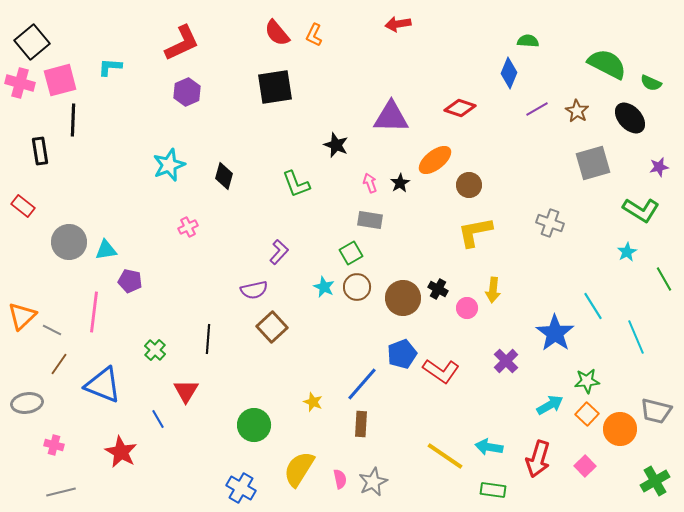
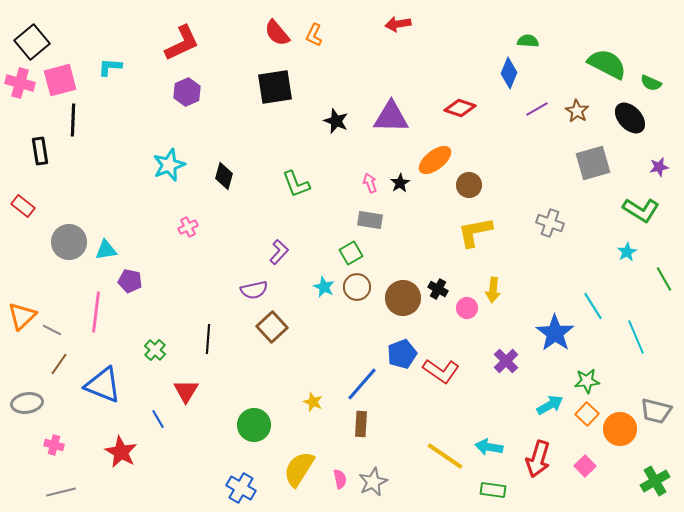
black star at (336, 145): moved 24 px up
pink line at (94, 312): moved 2 px right
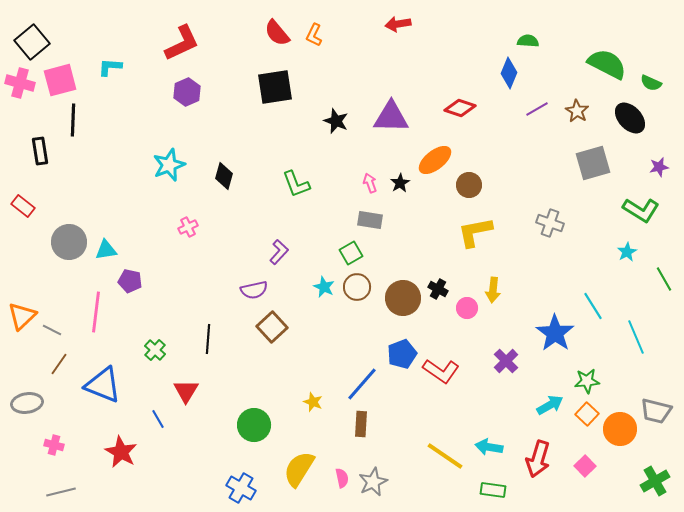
pink semicircle at (340, 479): moved 2 px right, 1 px up
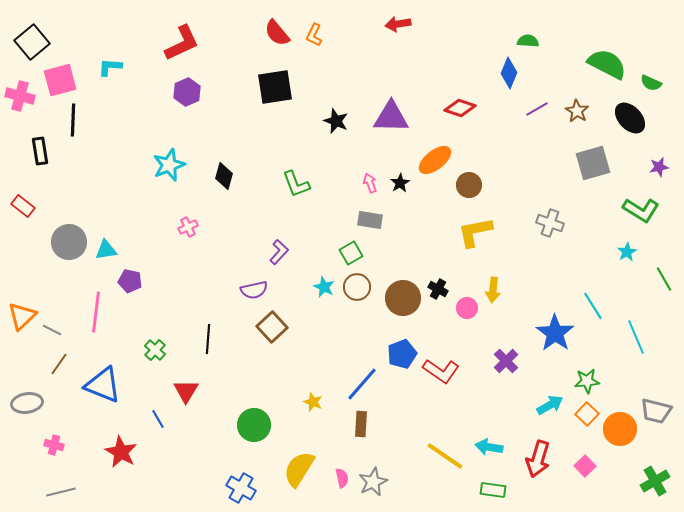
pink cross at (20, 83): moved 13 px down
